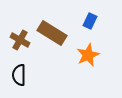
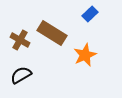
blue rectangle: moved 7 px up; rotated 21 degrees clockwise
orange star: moved 3 px left
black semicircle: moved 2 px right; rotated 60 degrees clockwise
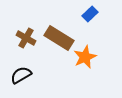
brown rectangle: moved 7 px right, 5 px down
brown cross: moved 6 px right, 2 px up
orange star: moved 2 px down
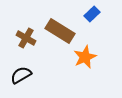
blue rectangle: moved 2 px right
brown rectangle: moved 1 px right, 7 px up
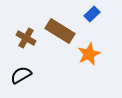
orange star: moved 4 px right, 3 px up
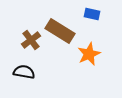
blue rectangle: rotated 56 degrees clockwise
brown cross: moved 5 px right, 2 px down; rotated 24 degrees clockwise
black semicircle: moved 3 px right, 3 px up; rotated 40 degrees clockwise
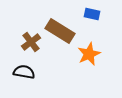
brown cross: moved 2 px down
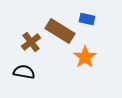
blue rectangle: moved 5 px left, 5 px down
orange star: moved 4 px left, 3 px down; rotated 10 degrees counterclockwise
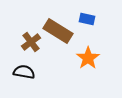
brown rectangle: moved 2 px left
orange star: moved 3 px right, 1 px down
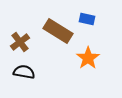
brown cross: moved 11 px left
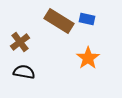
brown rectangle: moved 1 px right, 10 px up
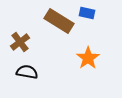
blue rectangle: moved 6 px up
black semicircle: moved 3 px right
